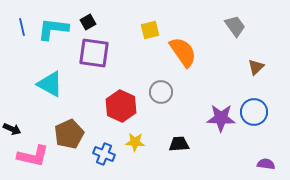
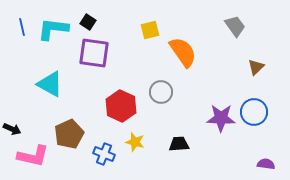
black square: rotated 28 degrees counterclockwise
yellow star: rotated 12 degrees clockwise
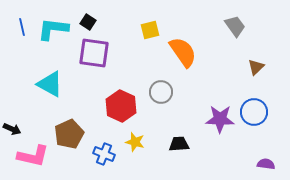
purple star: moved 1 px left, 1 px down
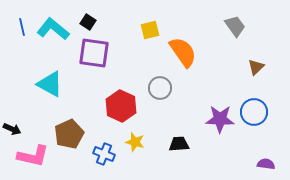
cyan L-shape: rotated 32 degrees clockwise
gray circle: moved 1 px left, 4 px up
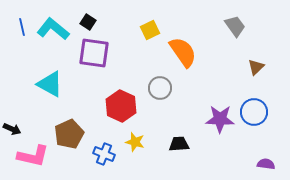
yellow square: rotated 12 degrees counterclockwise
